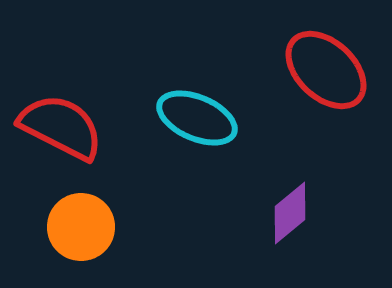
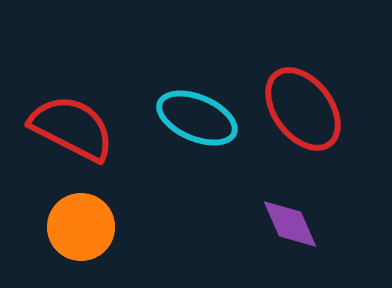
red ellipse: moved 23 px left, 39 px down; rotated 10 degrees clockwise
red semicircle: moved 11 px right, 1 px down
purple diamond: moved 11 px down; rotated 74 degrees counterclockwise
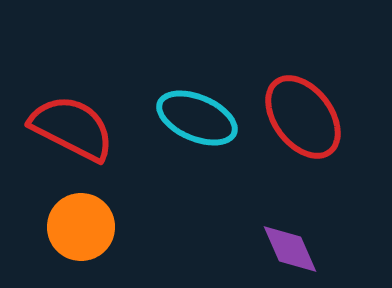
red ellipse: moved 8 px down
purple diamond: moved 25 px down
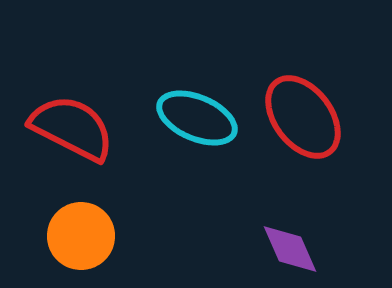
orange circle: moved 9 px down
